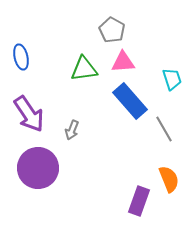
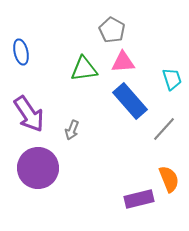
blue ellipse: moved 5 px up
gray line: rotated 72 degrees clockwise
purple rectangle: moved 2 px up; rotated 56 degrees clockwise
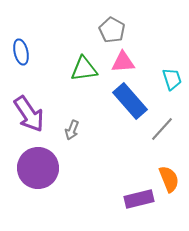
gray line: moved 2 px left
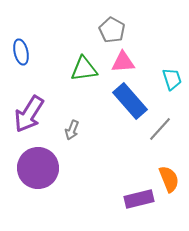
purple arrow: rotated 66 degrees clockwise
gray line: moved 2 px left
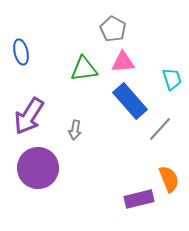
gray pentagon: moved 1 px right, 1 px up
purple arrow: moved 2 px down
gray arrow: moved 3 px right; rotated 12 degrees counterclockwise
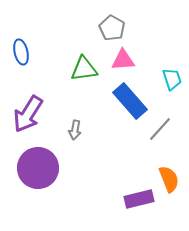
gray pentagon: moved 1 px left, 1 px up
pink triangle: moved 2 px up
purple arrow: moved 1 px left, 2 px up
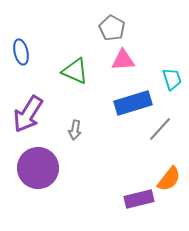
green triangle: moved 9 px left, 2 px down; rotated 32 degrees clockwise
blue rectangle: moved 3 px right, 2 px down; rotated 66 degrees counterclockwise
orange semicircle: rotated 60 degrees clockwise
